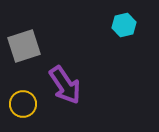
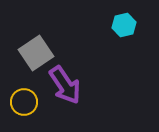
gray square: moved 12 px right, 7 px down; rotated 16 degrees counterclockwise
yellow circle: moved 1 px right, 2 px up
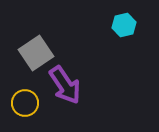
yellow circle: moved 1 px right, 1 px down
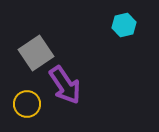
yellow circle: moved 2 px right, 1 px down
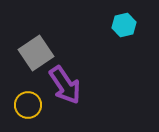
yellow circle: moved 1 px right, 1 px down
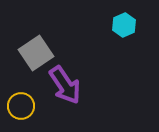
cyan hexagon: rotated 10 degrees counterclockwise
yellow circle: moved 7 px left, 1 px down
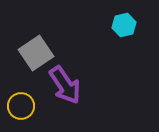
cyan hexagon: rotated 10 degrees clockwise
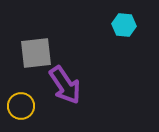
cyan hexagon: rotated 20 degrees clockwise
gray square: rotated 28 degrees clockwise
